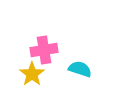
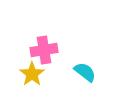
cyan semicircle: moved 5 px right, 3 px down; rotated 20 degrees clockwise
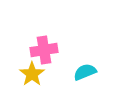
cyan semicircle: rotated 60 degrees counterclockwise
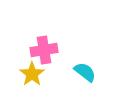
cyan semicircle: rotated 60 degrees clockwise
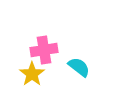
cyan semicircle: moved 6 px left, 5 px up
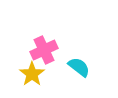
pink cross: rotated 16 degrees counterclockwise
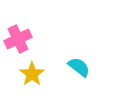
pink cross: moved 26 px left, 11 px up
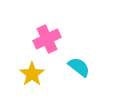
pink cross: moved 29 px right
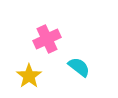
yellow star: moved 3 px left, 2 px down
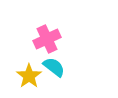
cyan semicircle: moved 25 px left
